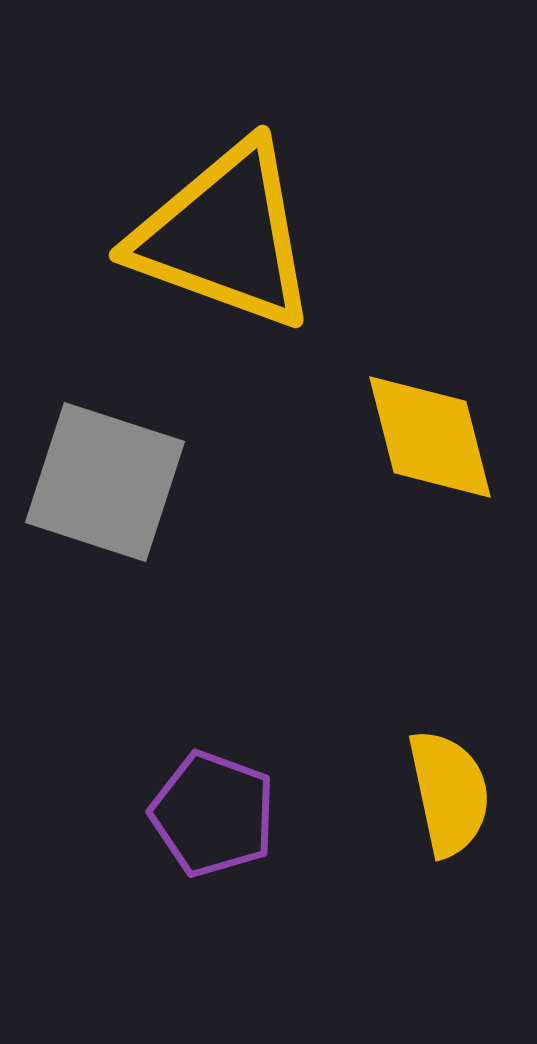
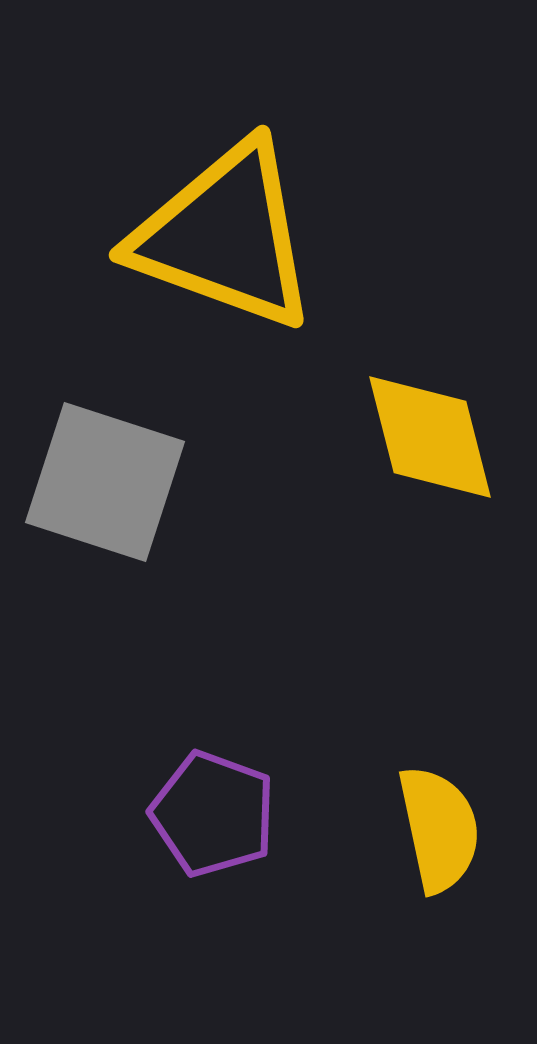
yellow semicircle: moved 10 px left, 36 px down
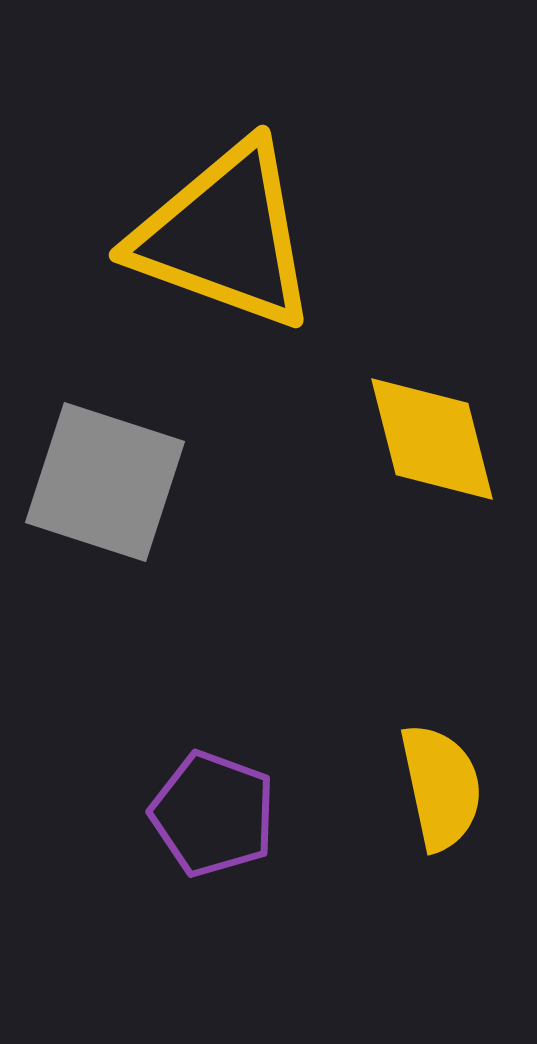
yellow diamond: moved 2 px right, 2 px down
yellow semicircle: moved 2 px right, 42 px up
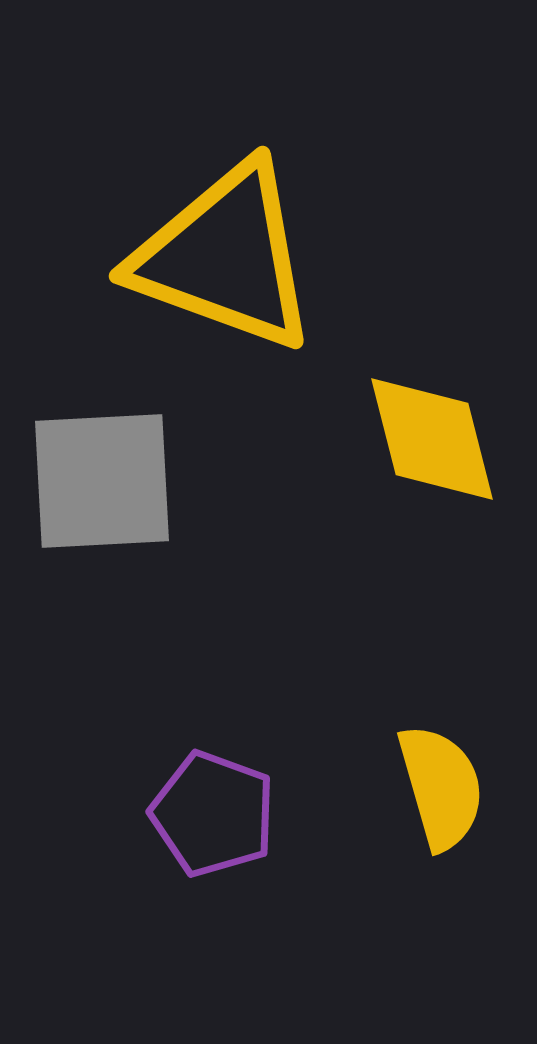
yellow triangle: moved 21 px down
gray square: moved 3 px left, 1 px up; rotated 21 degrees counterclockwise
yellow semicircle: rotated 4 degrees counterclockwise
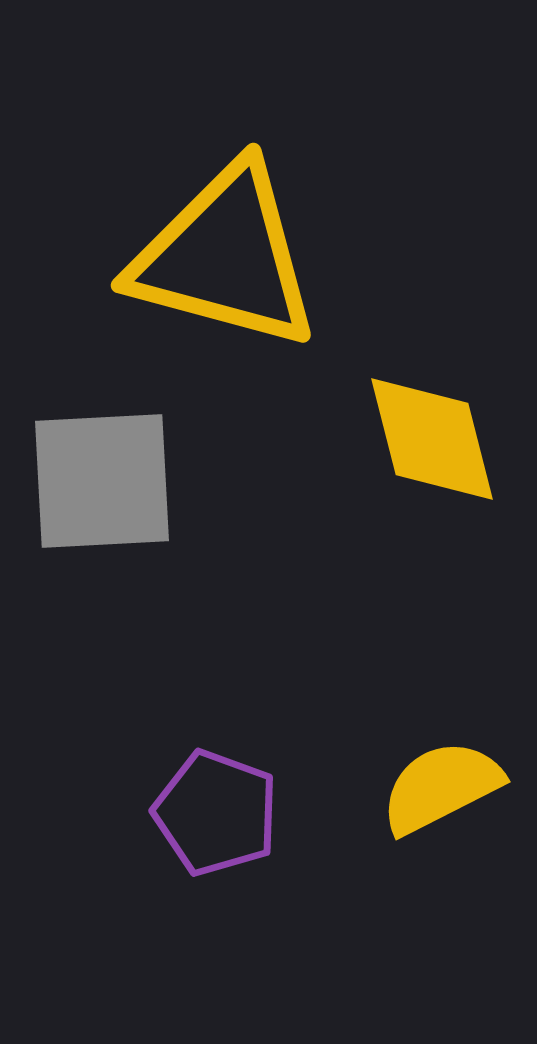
yellow triangle: rotated 5 degrees counterclockwise
yellow semicircle: rotated 101 degrees counterclockwise
purple pentagon: moved 3 px right, 1 px up
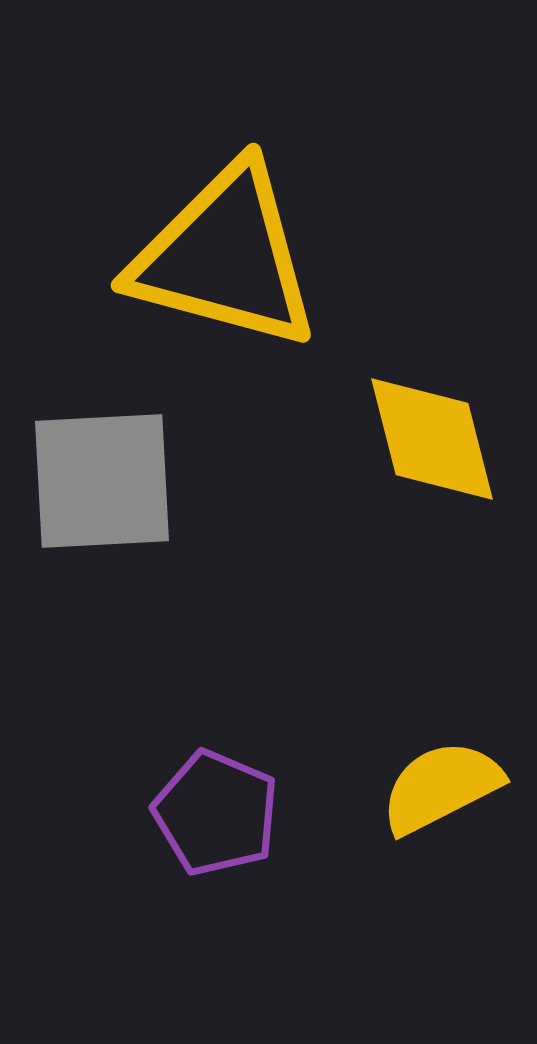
purple pentagon: rotated 3 degrees clockwise
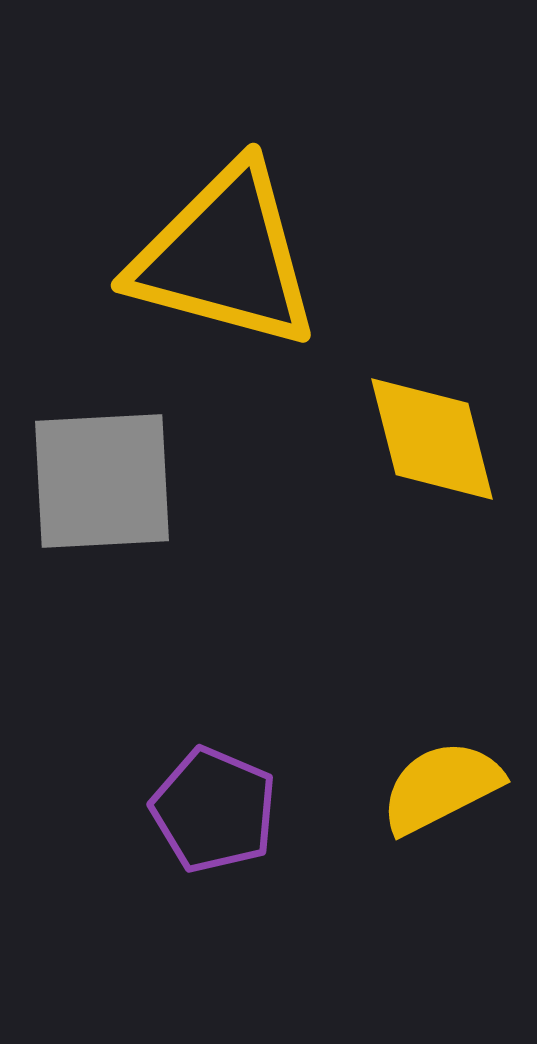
purple pentagon: moved 2 px left, 3 px up
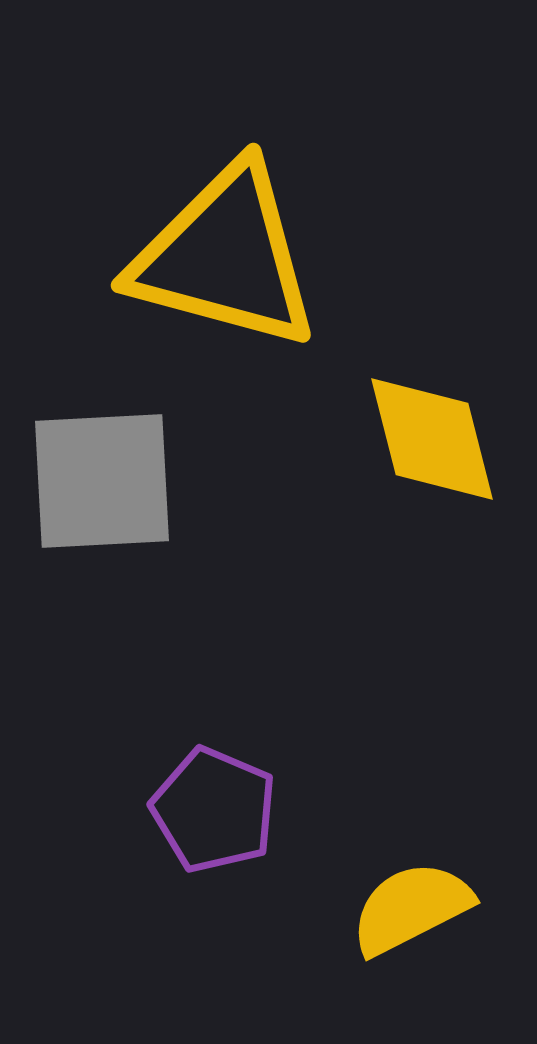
yellow semicircle: moved 30 px left, 121 px down
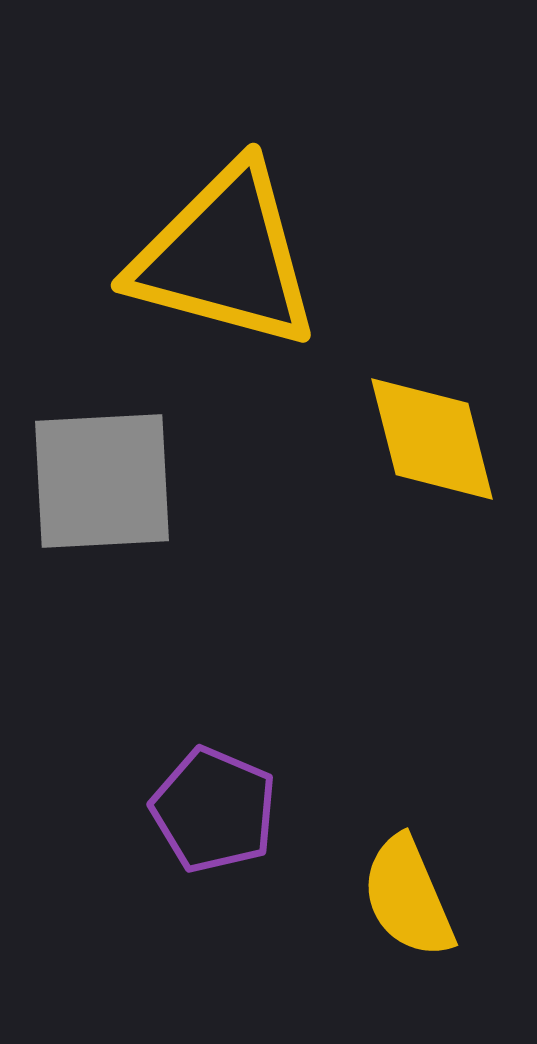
yellow semicircle: moved 3 px left, 11 px up; rotated 86 degrees counterclockwise
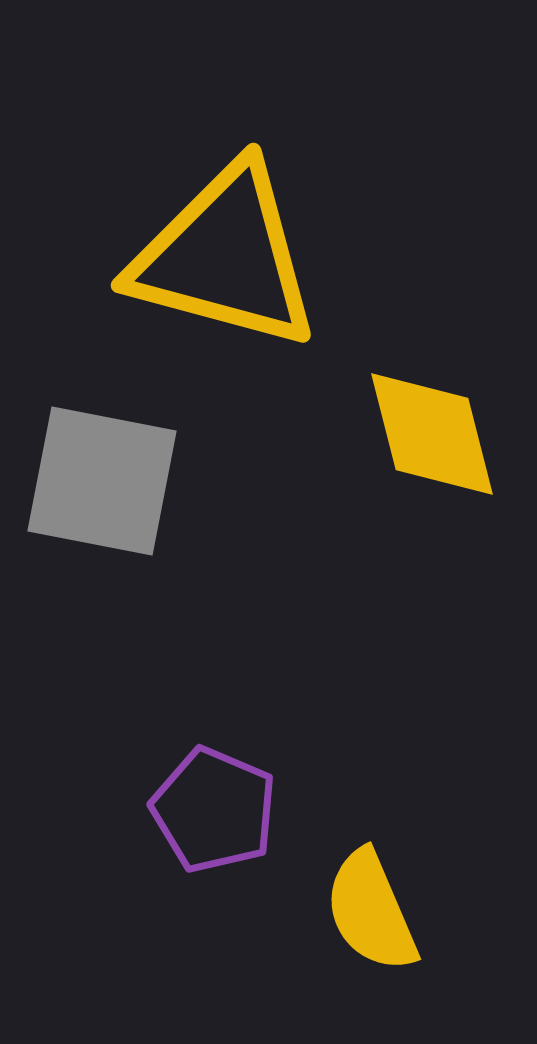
yellow diamond: moved 5 px up
gray square: rotated 14 degrees clockwise
yellow semicircle: moved 37 px left, 14 px down
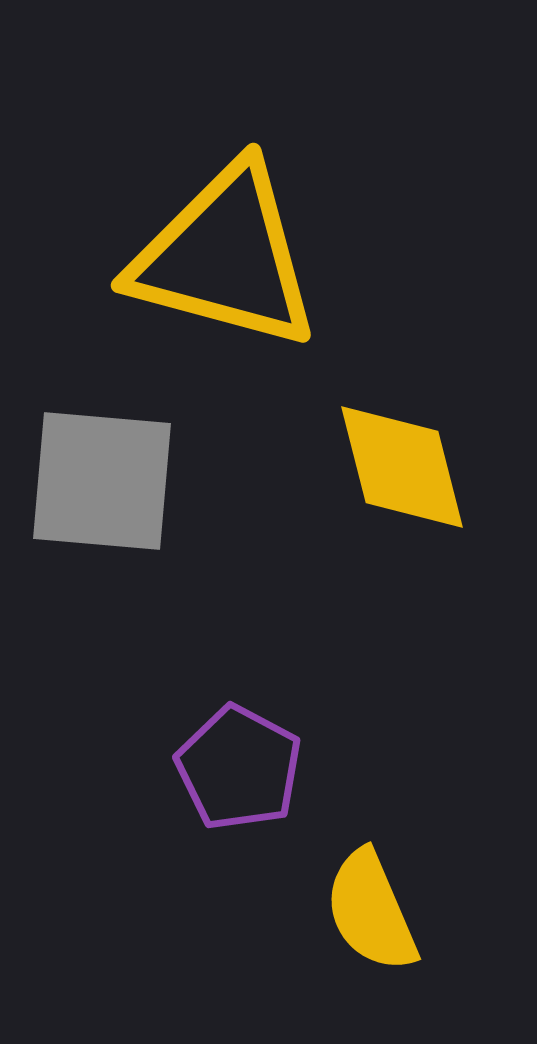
yellow diamond: moved 30 px left, 33 px down
gray square: rotated 6 degrees counterclockwise
purple pentagon: moved 25 px right, 42 px up; rotated 5 degrees clockwise
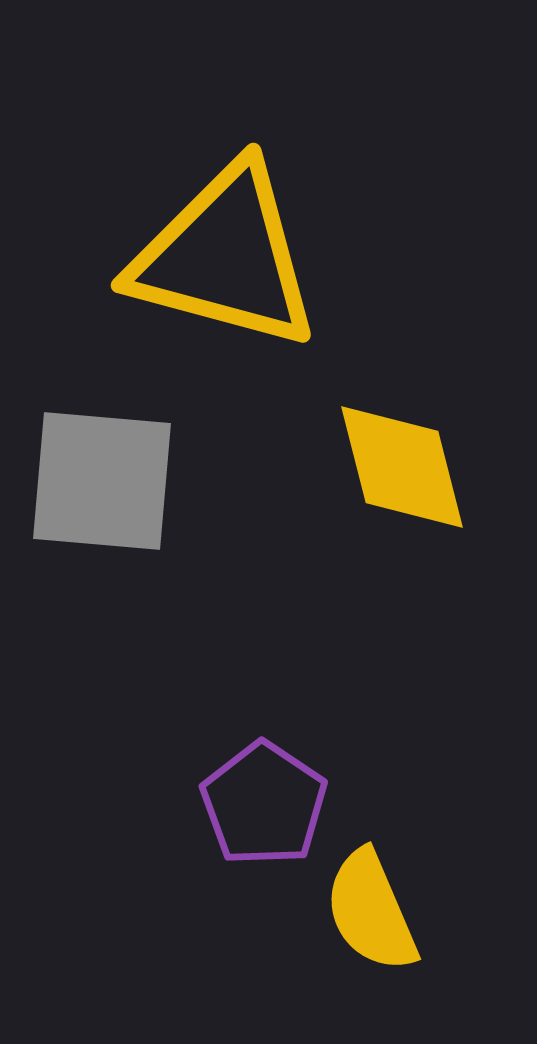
purple pentagon: moved 25 px right, 36 px down; rotated 6 degrees clockwise
